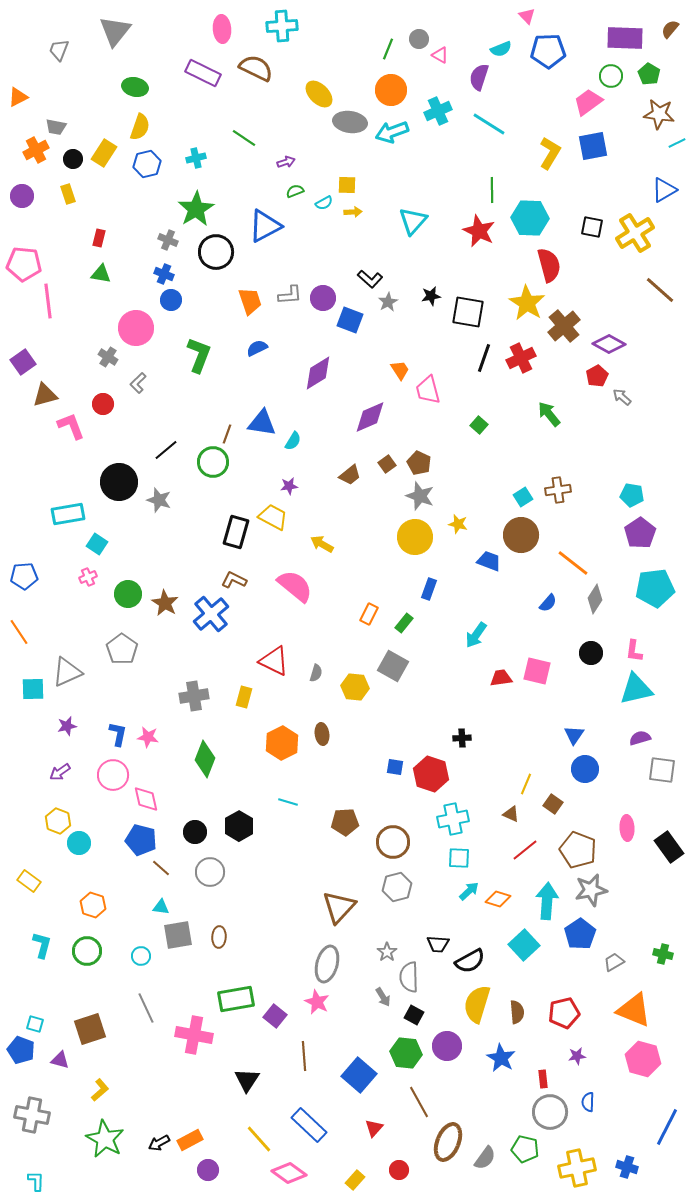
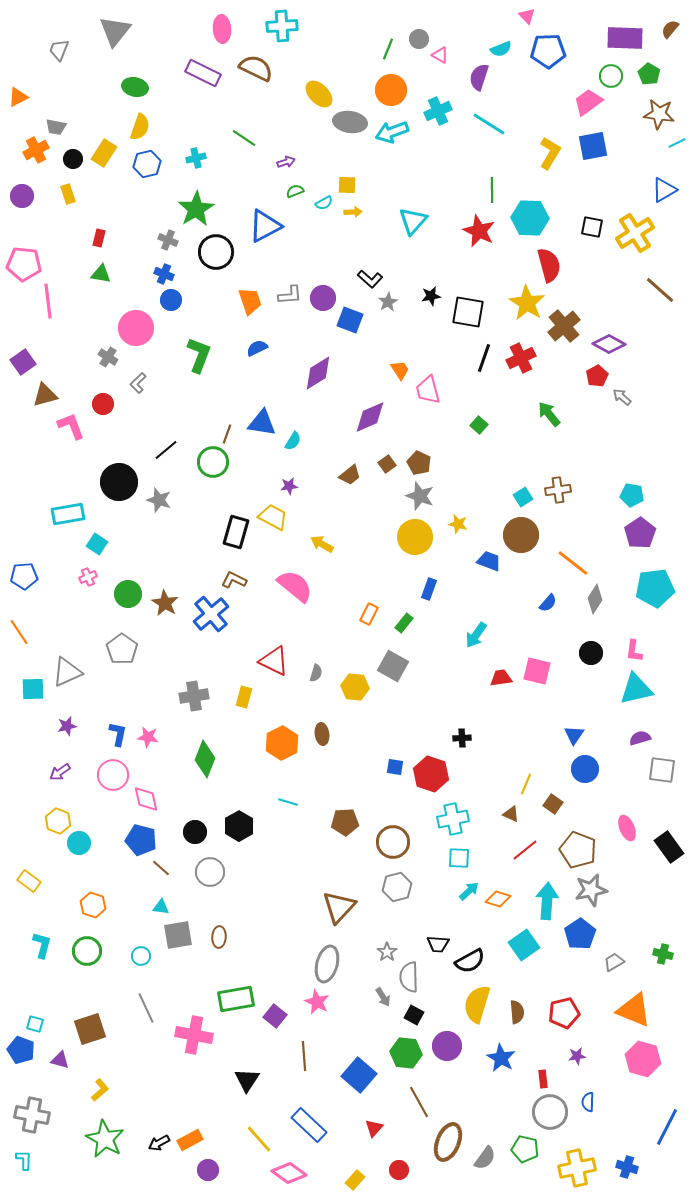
pink ellipse at (627, 828): rotated 20 degrees counterclockwise
cyan square at (524, 945): rotated 8 degrees clockwise
cyan L-shape at (36, 1181): moved 12 px left, 21 px up
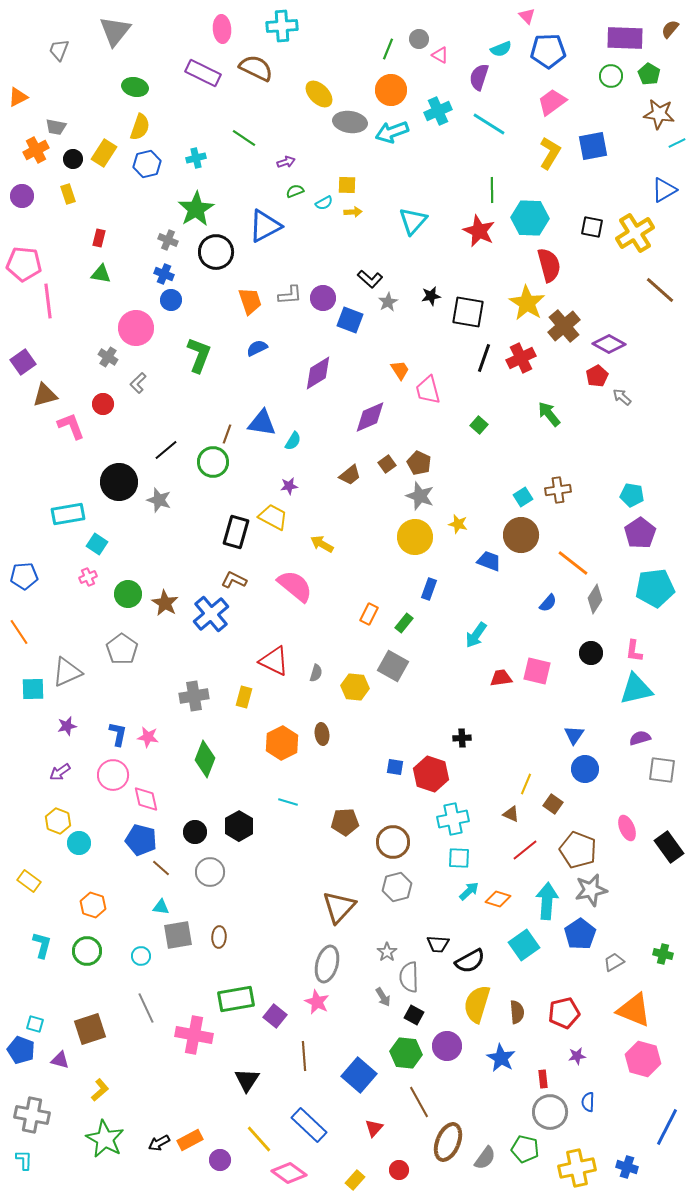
pink trapezoid at (588, 102): moved 36 px left
purple circle at (208, 1170): moved 12 px right, 10 px up
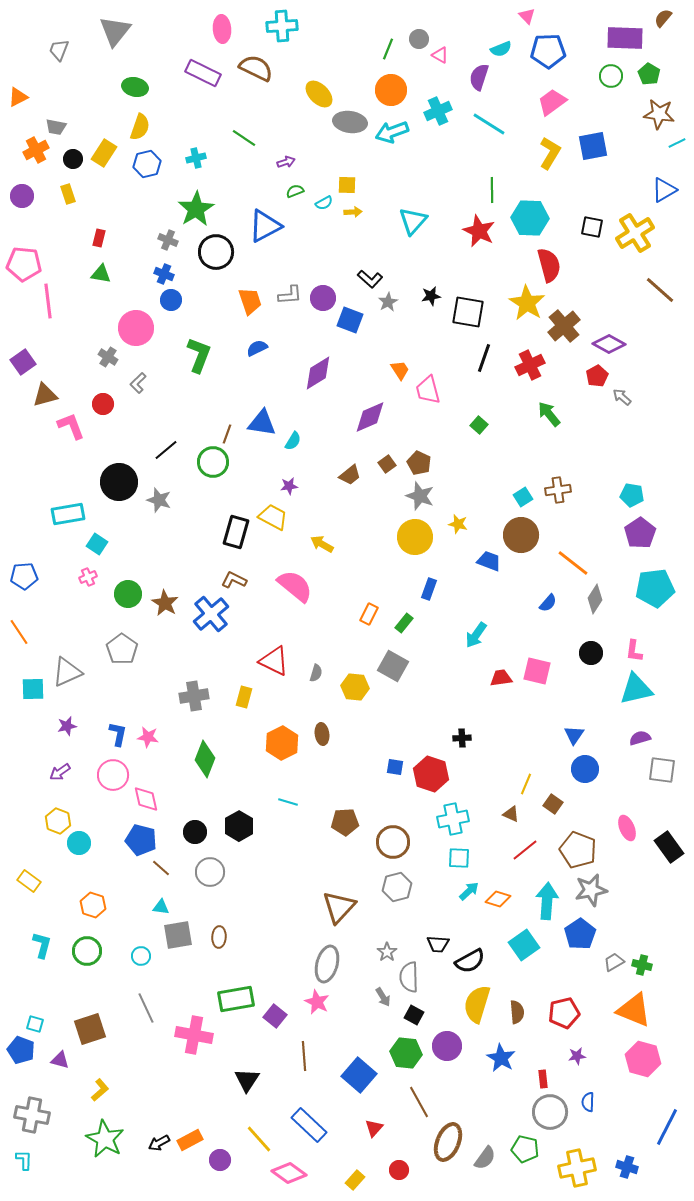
brown semicircle at (670, 29): moved 7 px left, 11 px up
red cross at (521, 358): moved 9 px right, 7 px down
green cross at (663, 954): moved 21 px left, 11 px down
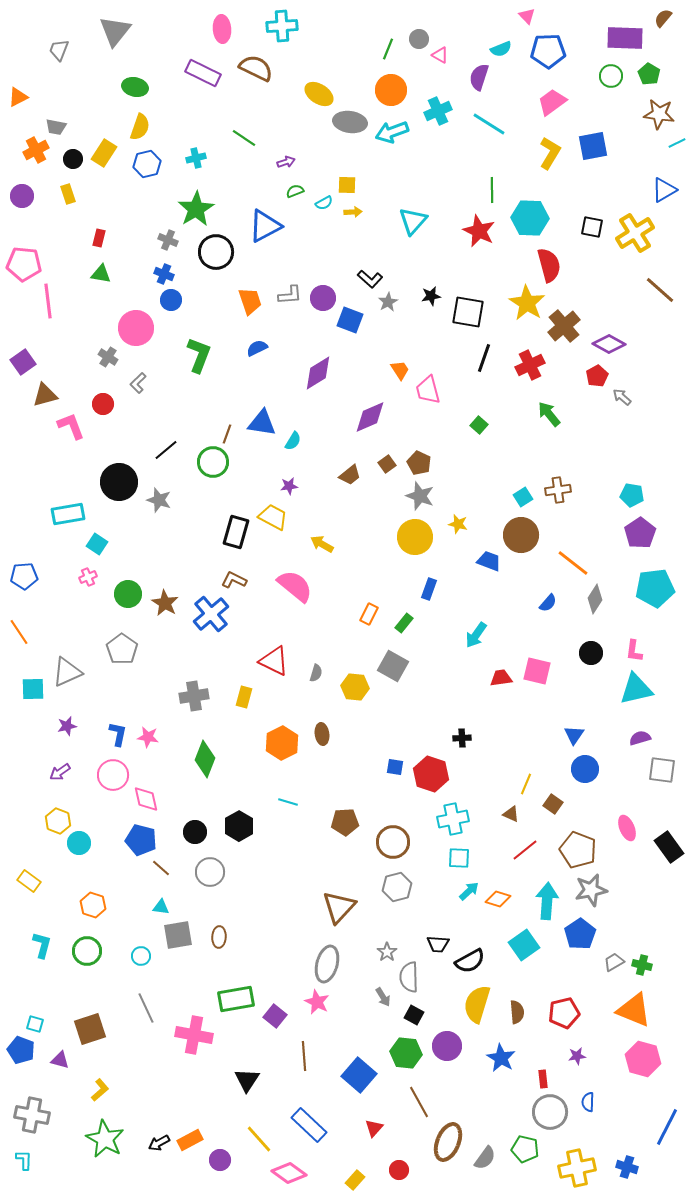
yellow ellipse at (319, 94): rotated 12 degrees counterclockwise
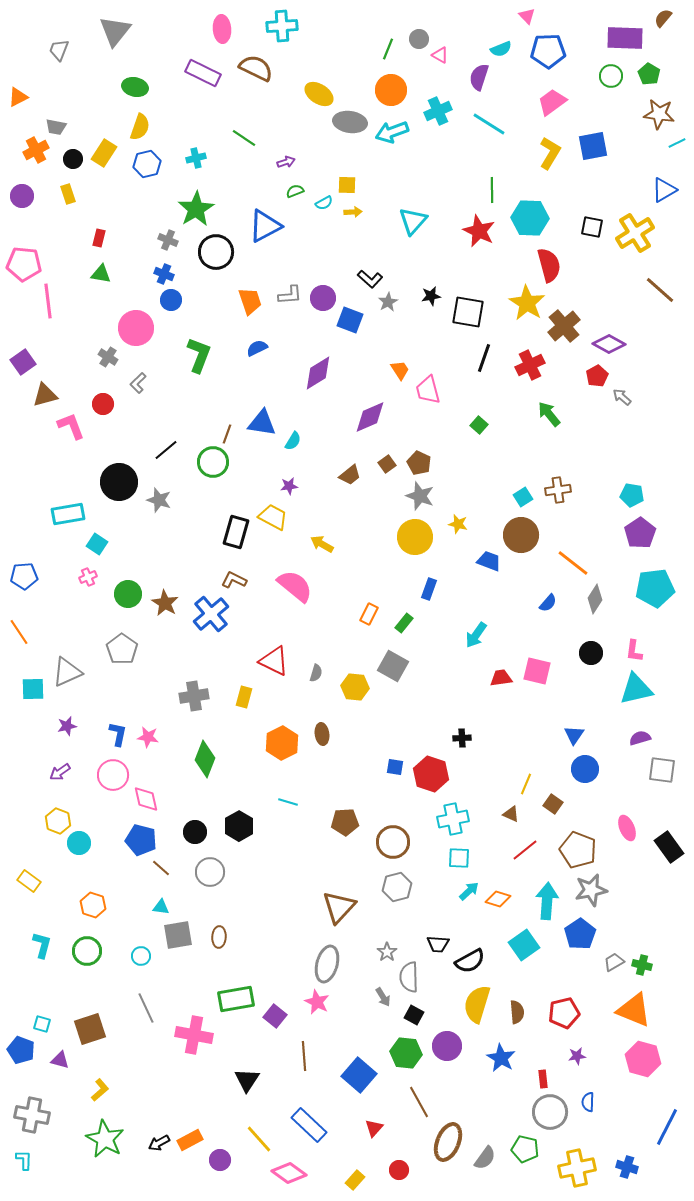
cyan square at (35, 1024): moved 7 px right
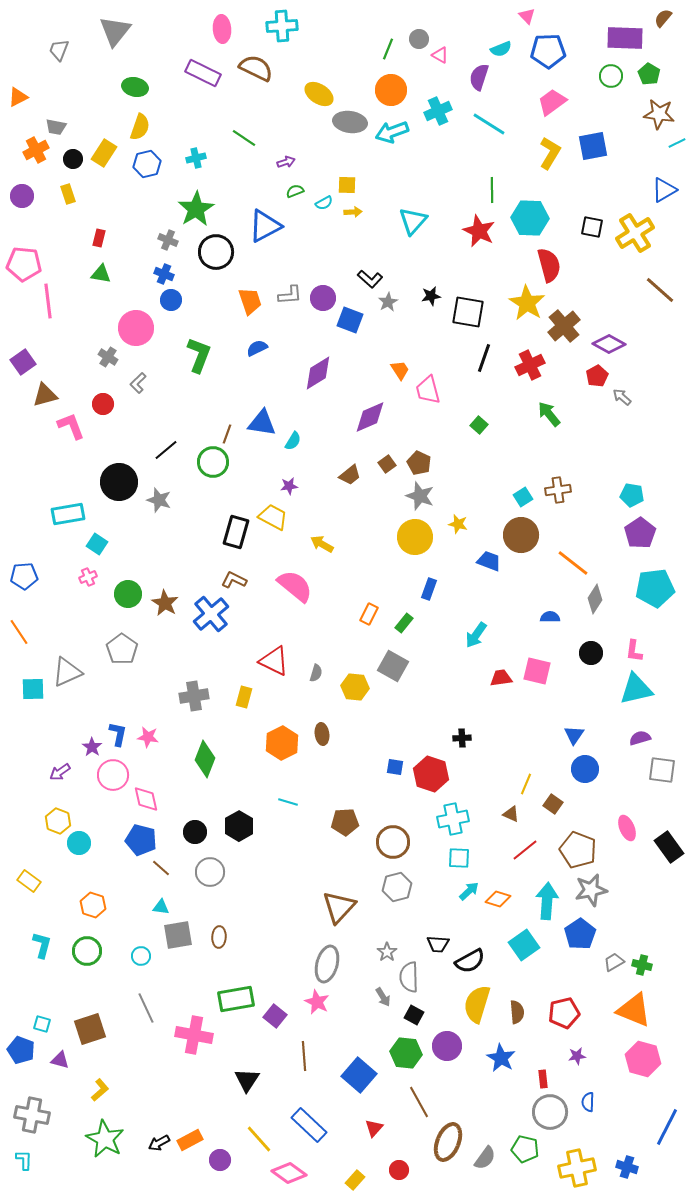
blue semicircle at (548, 603): moved 2 px right, 14 px down; rotated 132 degrees counterclockwise
purple star at (67, 726): moved 25 px right, 21 px down; rotated 24 degrees counterclockwise
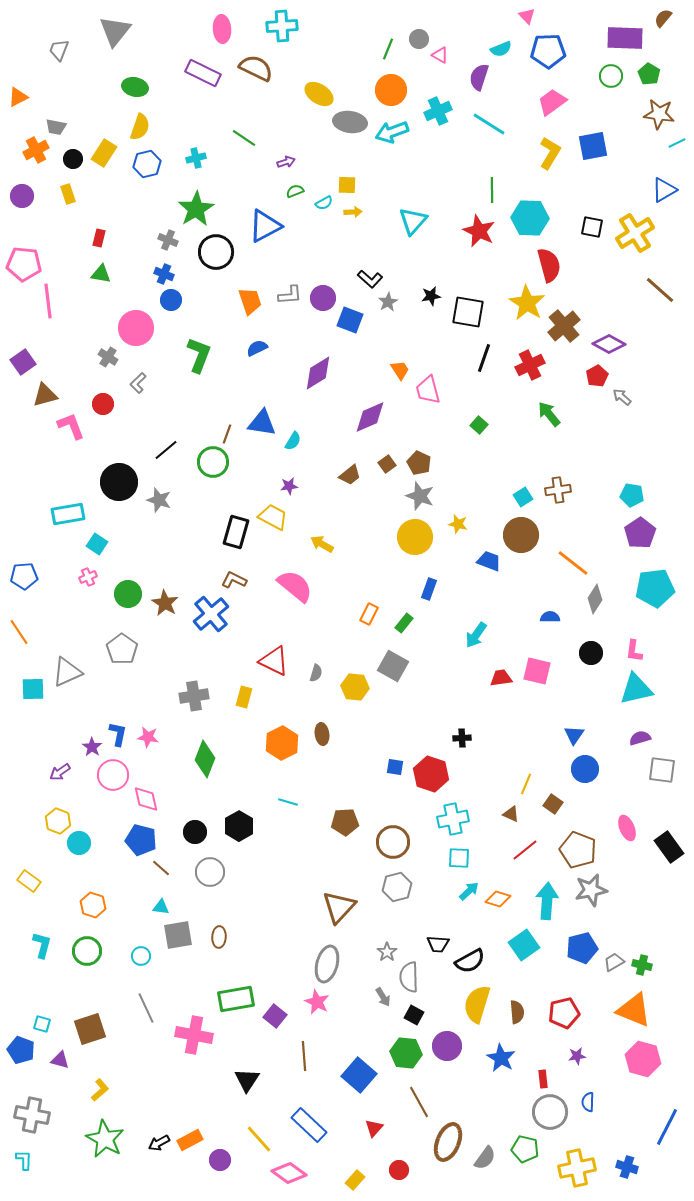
blue pentagon at (580, 934): moved 2 px right, 14 px down; rotated 20 degrees clockwise
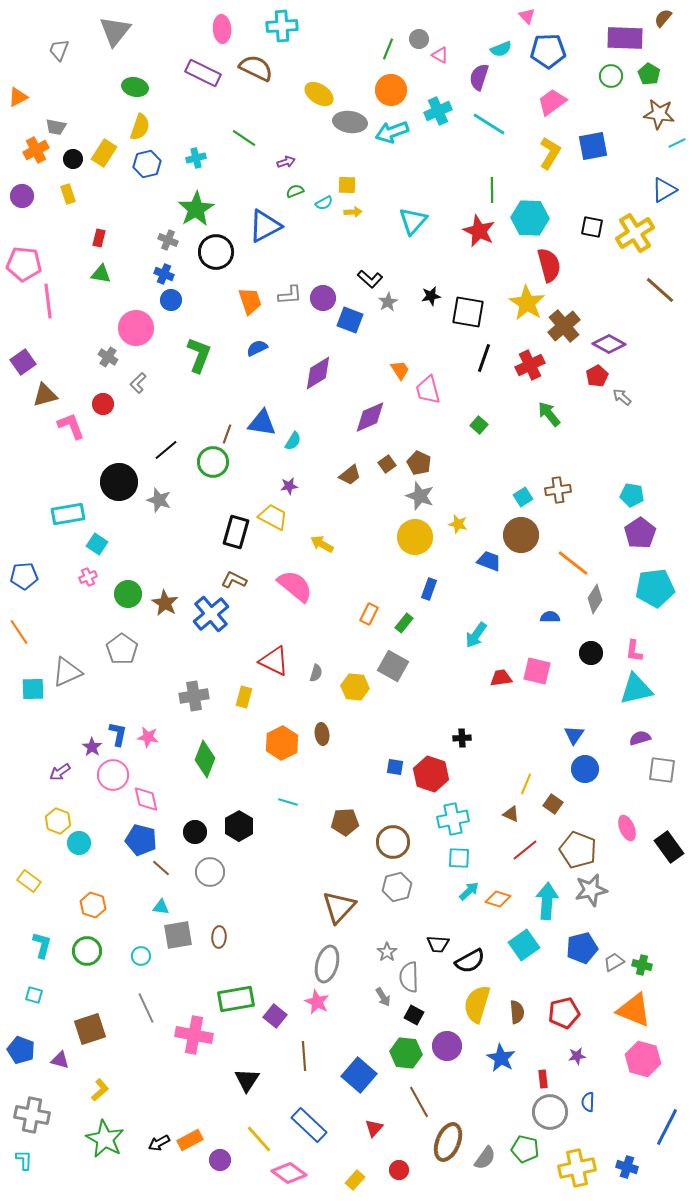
cyan square at (42, 1024): moved 8 px left, 29 px up
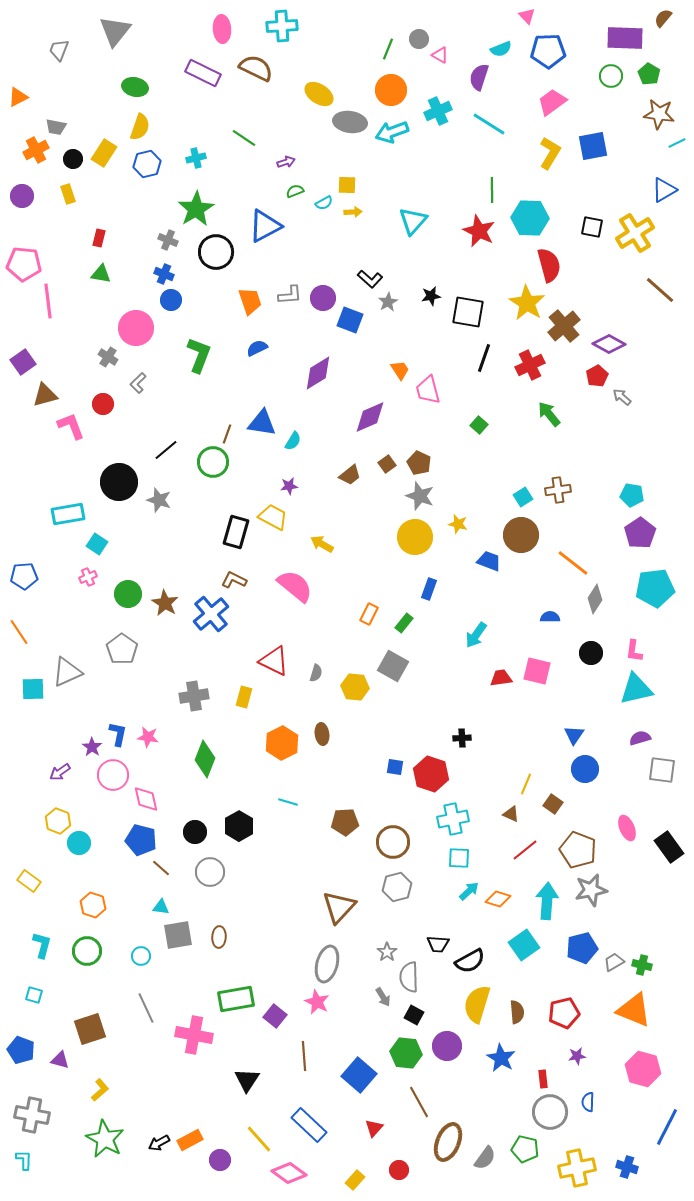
pink hexagon at (643, 1059): moved 10 px down
